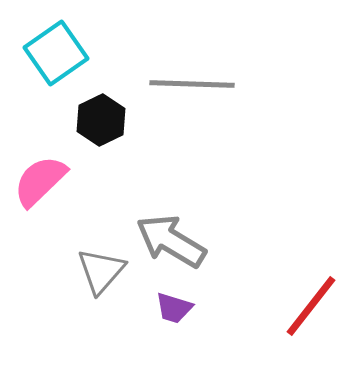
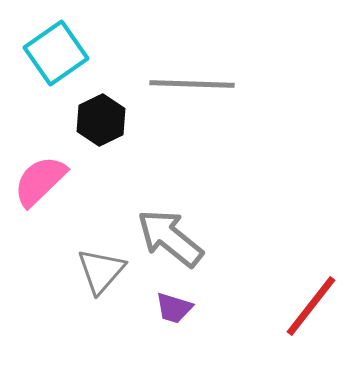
gray arrow: moved 1 px left, 3 px up; rotated 8 degrees clockwise
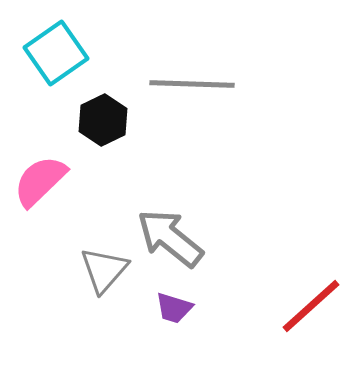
black hexagon: moved 2 px right
gray triangle: moved 3 px right, 1 px up
red line: rotated 10 degrees clockwise
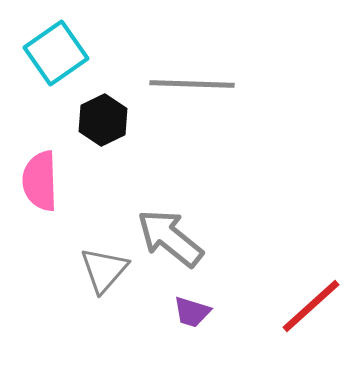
pink semicircle: rotated 48 degrees counterclockwise
purple trapezoid: moved 18 px right, 4 px down
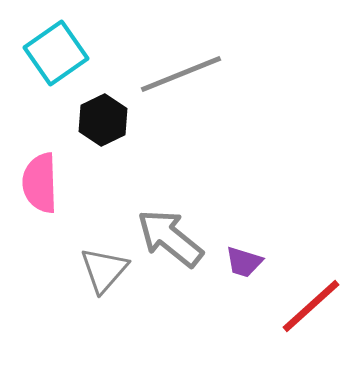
gray line: moved 11 px left, 10 px up; rotated 24 degrees counterclockwise
pink semicircle: moved 2 px down
purple trapezoid: moved 52 px right, 50 px up
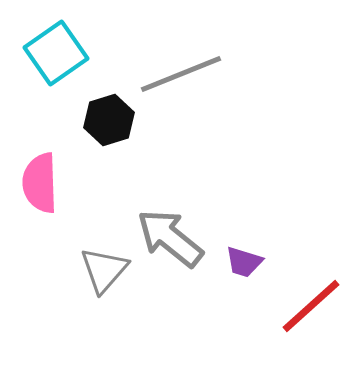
black hexagon: moved 6 px right; rotated 9 degrees clockwise
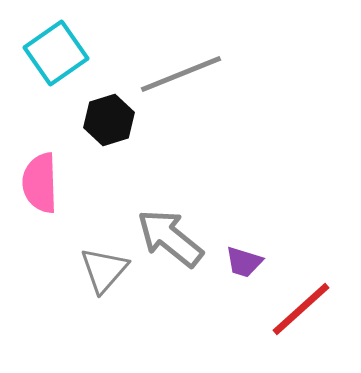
red line: moved 10 px left, 3 px down
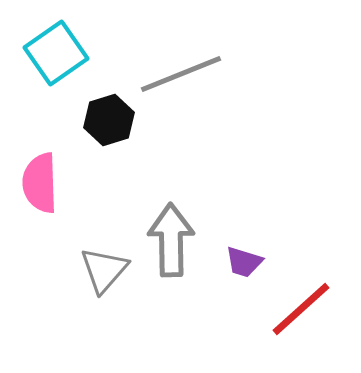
gray arrow: moved 1 px right, 2 px down; rotated 50 degrees clockwise
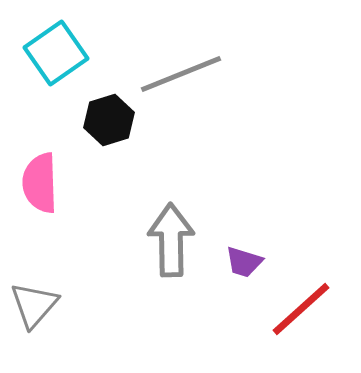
gray triangle: moved 70 px left, 35 px down
